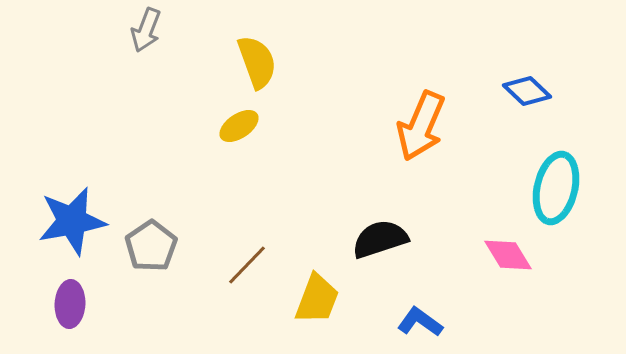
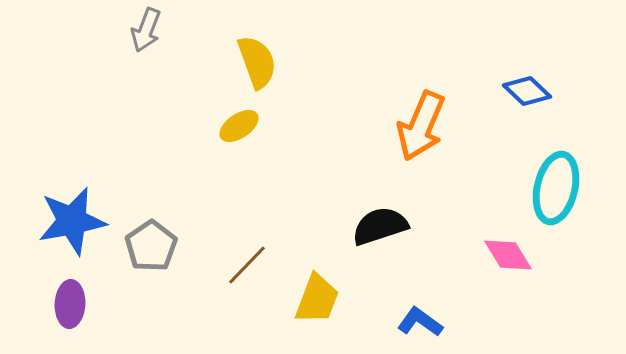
black semicircle: moved 13 px up
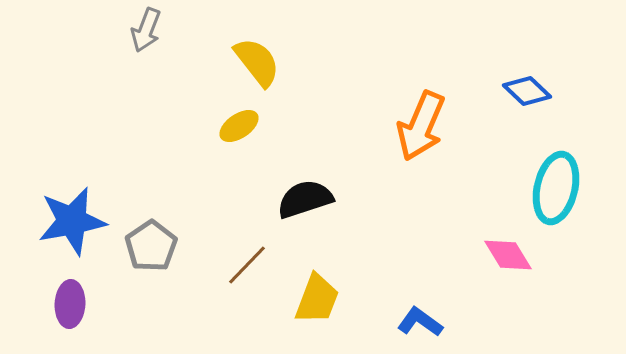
yellow semicircle: rotated 18 degrees counterclockwise
black semicircle: moved 75 px left, 27 px up
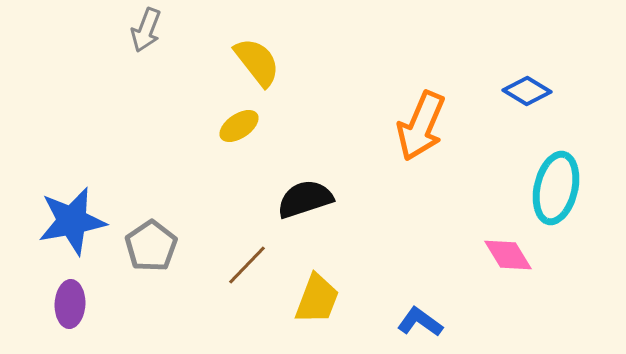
blue diamond: rotated 12 degrees counterclockwise
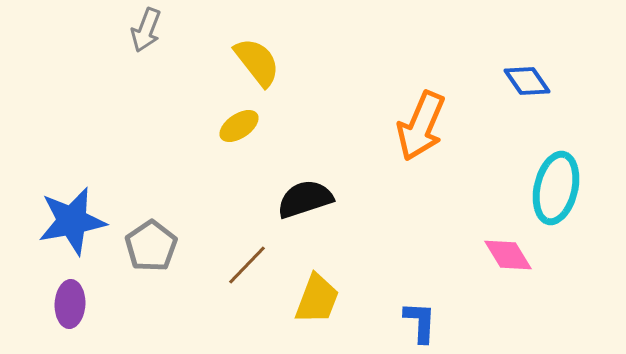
blue diamond: moved 10 px up; rotated 24 degrees clockwise
blue L-shape: rotated 57 degrees clockwise
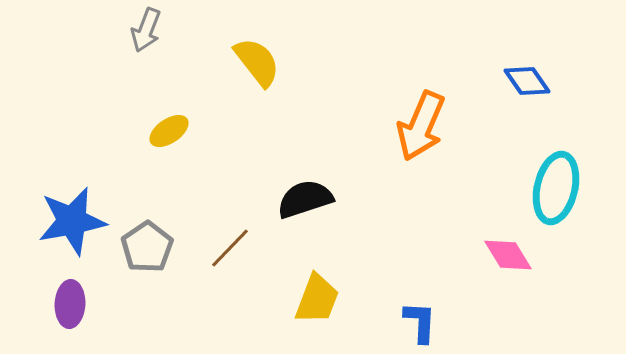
yellow ellipse: moved 70 px left, 5 px down
gray pentagon: moved 4 px left, 1 px down
brown line: moved 17 px left, 17 px up
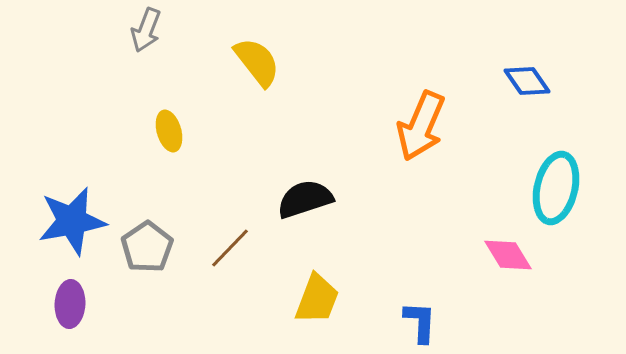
yellow ellipse: rotated 72 degrees counterclockwise
